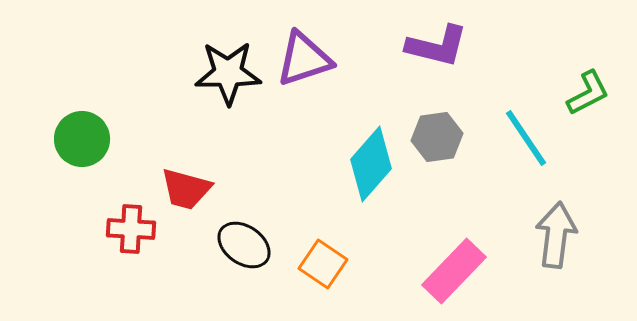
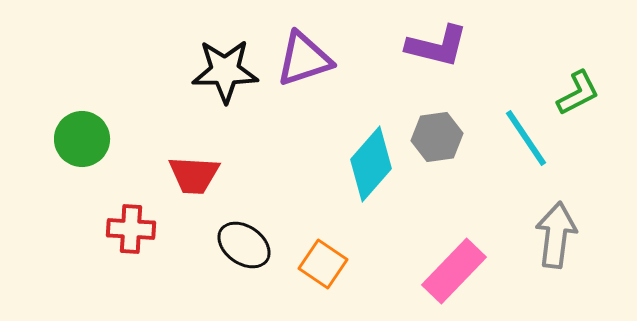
black star: moved 3 px left, 2 px up
green L-shape: moved 10 px left
red trapezoid: moved 8 px right, 14 px up; rotated 12 degrees counterclockwise
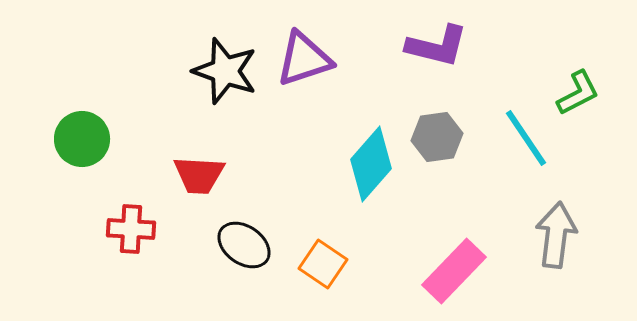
black star: rotated 20 degrees clockwise
red trapezoid: moved 5 px right
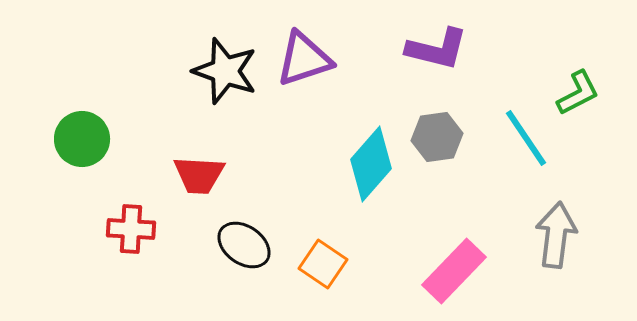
purple L-shape: moved 3 px down
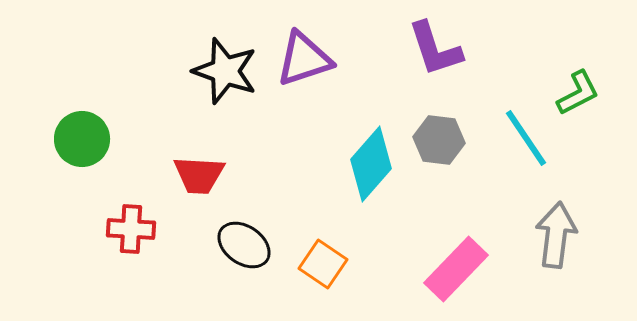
purple L-shape: moved 2 px left; rotated 58 degrees clockwise
gray hexagon: moved 2 px right, 3 px down; rotated 15 degrees clockwise
pink rectangle: moved 2 px right, 2 px up
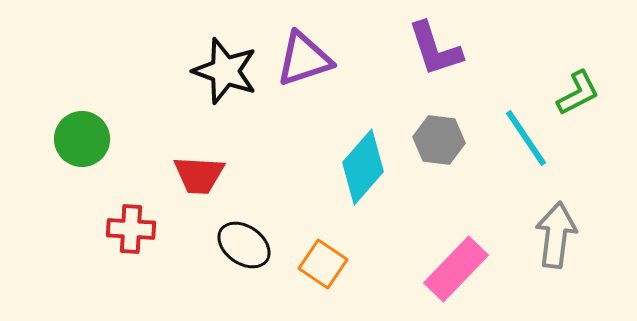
cyan diamond: moved 8 px left, 3 px down
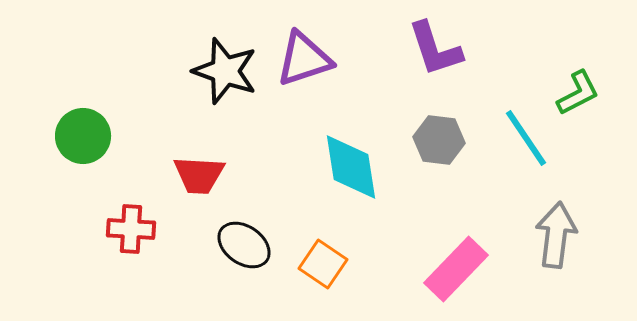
green circle: moved 1 px right, 3 px up
cyan diamond: moved 12 px left; rotated 50 degrees counterclockwise
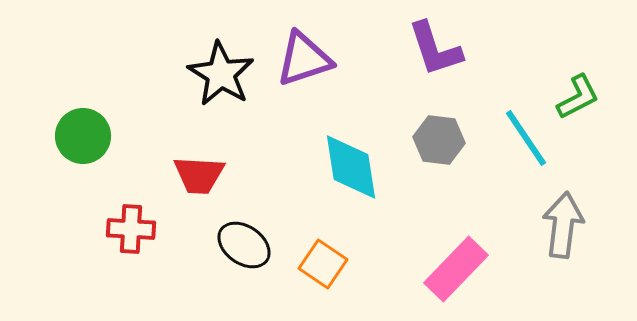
black star: moved 4 px left, 3 px down; rotated 12 degrees clockwise
green L-shape: moved 4 px down
gray arrow: moved 7 px right, 10 px up
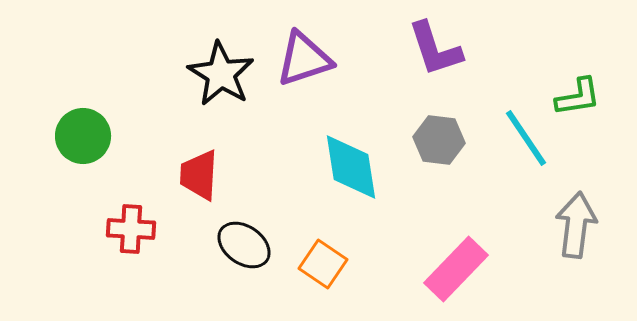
green L-shape: rotated 18 degrees clockwise
red trapezoid: rotated 90 degrees clockwise
gray arrow: moved 13 px right
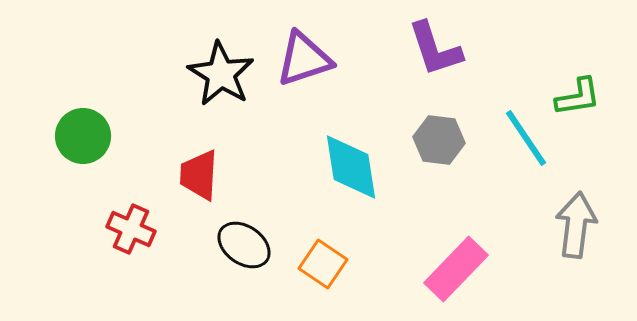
red cross: rotated 21 degrees clockwise
